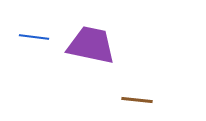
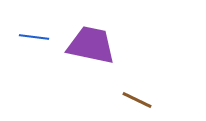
brown line: rotated 20 degrees clockwise
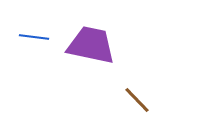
brown line: rotated 20 degrees clockwise
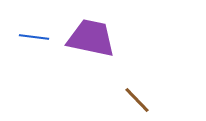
purple trapezoid: moved 7 px up
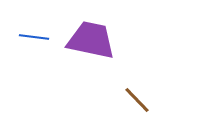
purple trapezoid: moved 2 px down
